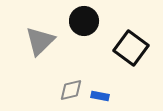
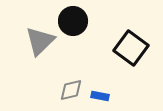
black circle: moved 11 px left
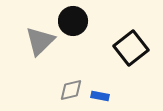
black square: rotated 16 degrees clockwise
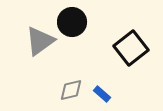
black circle: moved 1 px left, 1 px down
gray triangle: rotated 8 degrees clockwise
blue rectangle: moved 2 px right, 2 px up; rotated 30 degrees clockwise
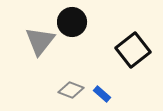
gray triangle: rotated 16 degrees counterclockwise
black square: moved 2 px right, 2 px down
gray diamond: rotated 35 degrees clockwise
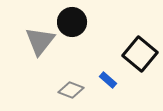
black square: moved 7 px right, 4 px down; rotated 12 degrees counterclockwise
blue rectangle: moved 6 px right, 14 px up
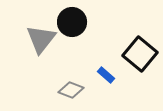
gray triangle: moved 1 px right, 2 px up
blue rectangle: moved 2 px left, 5 px up
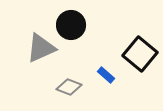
black circle: moved 1 px left, 3 px down
gray triangle: moved 9 px down; rotated 28 degrees clockwise
gray diamond: moved 2 px left, 3 px up
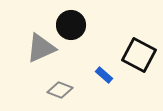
black square: moved 1 px left, 1 px down; rotated 12 degrees counterclockwise
blue rectangle: moved 2 px left
gray diamond: moved 9 px left, 3 px down
